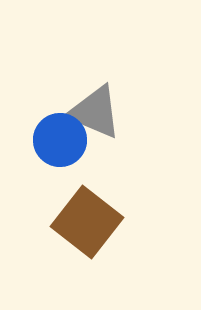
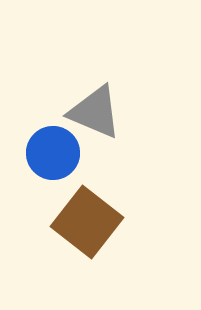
blue circle: moved 7 px left, 13 px down
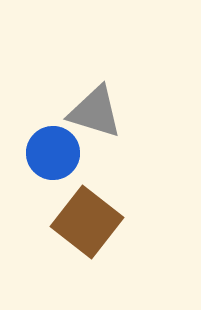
gray triangle: rotated 6 degrees counterclockwise
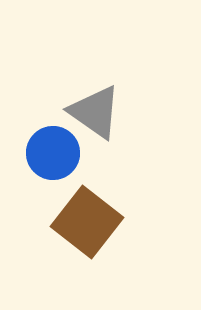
gray triangle: rotated 18 degrees clockwise
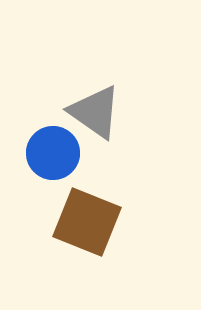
brown square: rotated 16 degrees counterclockwise
